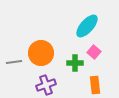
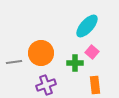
pink square: moved 2 px left
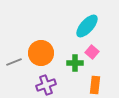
gray line: rotated 14 degrees counterclockwise
orange rectangle: rotated 12 degrees clockwise
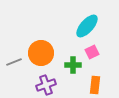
pink square: rotated 24 degrees clockwise
green cross: moved 2 px left, 2 px down
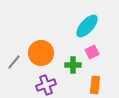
gray line: rotated 28 degrees counterclockwise
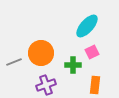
gray line: rotated 28 degrees clockwise
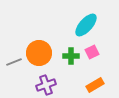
cyan ellipse: moved 1 px left, 1 px up
orange circle: moved 2 px left
green cross: moved 2 px left, 9 px up
orange rectangle: rotated 54 degrees clockwise
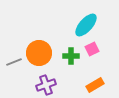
pink square: moved 3 px up
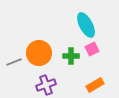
cyan ellipse: rotated 70 degrees counterclockwise
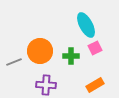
pink square: moved 3 px right, 1 px up
orange circle: moved 1 px right, 2 px up
purple cross: rotated 24 degrees clockwise
